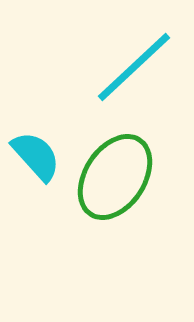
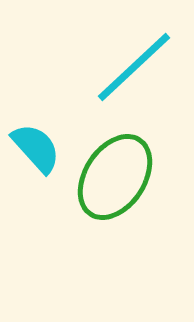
cyan semicircle: moved 8 px up
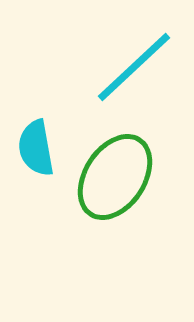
cyan semicircle: rotated 148 degrees counterclockwise
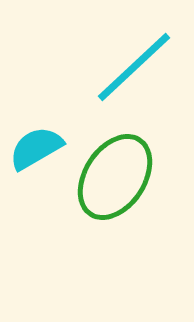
cyan semicircle: rotated 70 degrees clockwise
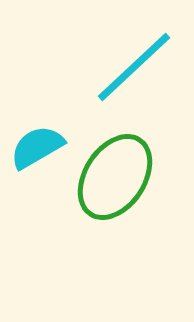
cyan semicircle: moved 1 px right, 1 px up
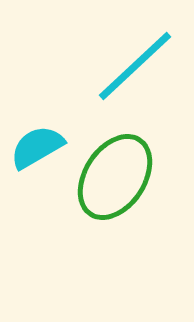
cyan line: moved 1 px right, 1 px up
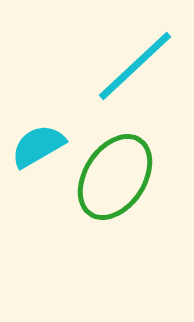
cyan semicircle: moved 1 px right, 1 px up
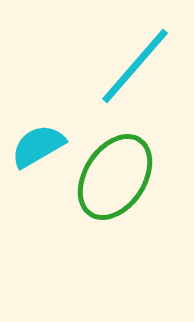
cyan line: rotated 6 degrees counterclockwise
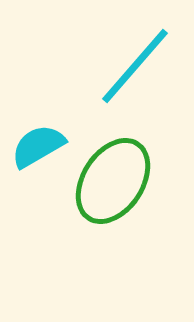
green ellipse: moved 2 px left, 4 px down
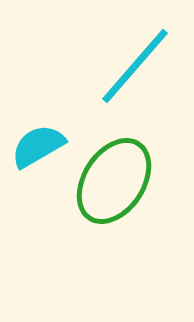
green ellipse: moved 1 px right
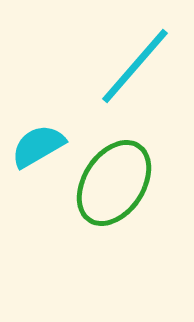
green ellipse: moved 2 px down
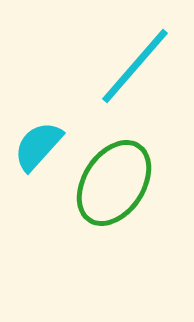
cyan semicircle: rotated 18 degrees counterclockwise
